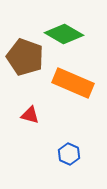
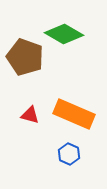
orange rectangle: moved 1 px right, 31 px down
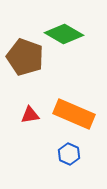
red triangle: rotated 24 degrees counterclockwise
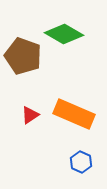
brown pentagon: moved 2 px left, 1 px up
red triangle: rotated 24 degrees counterclockwise
blue hexagon: moved 12 px right, 8 px down
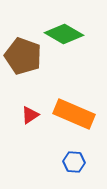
blue hexagon: moved 7 px left; rotated 20 degrees counterclockwise
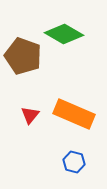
red triangle: rotated 18 degrees counterclockwise
blue hexagon: rotated 10 degrees clockwise
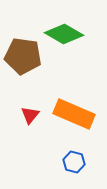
brown pentagon: rotated 12 degrees counterclockwise
